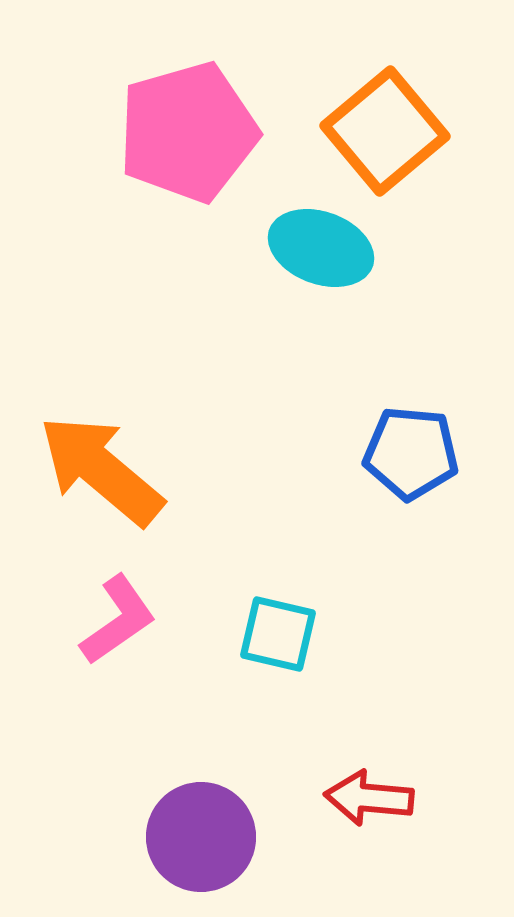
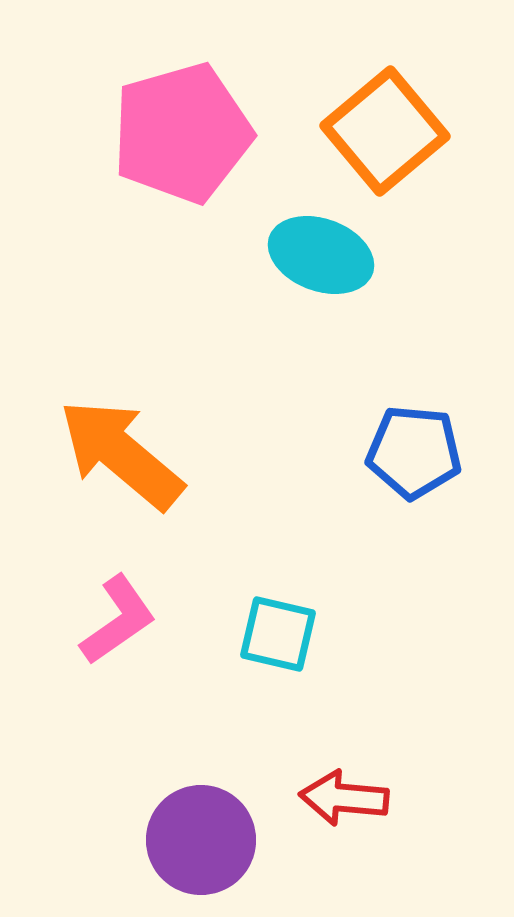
pink pentagon: moved 6 px left, 1 px down
cyan ellipse: moved 7 px down
blue pentagon: moved 3 px right, 1 px up
orange arrow: moved 20 px right, 16 px up
red arrow: moved 25 px left
purple circle: moved 3 px down
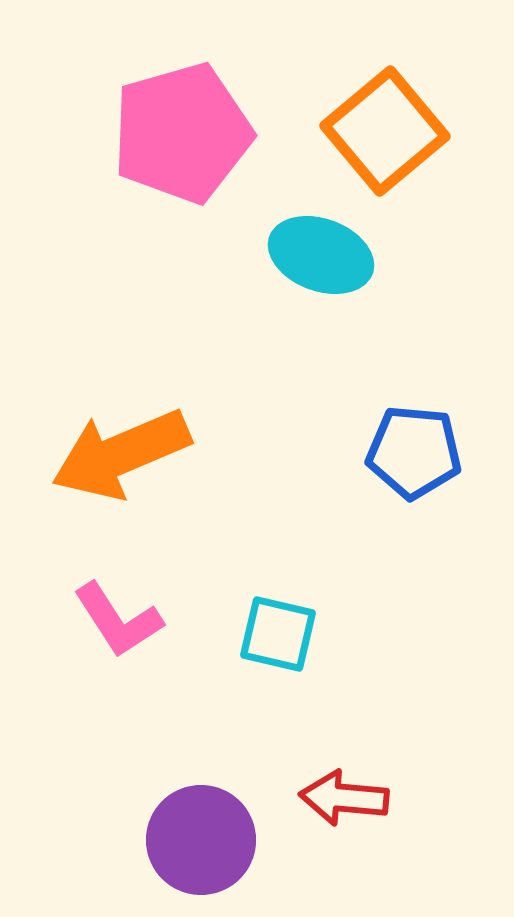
orange arrow: rotated 63 degrees counterclockwise
pink L-shape: rotated 92 degrees clockwise
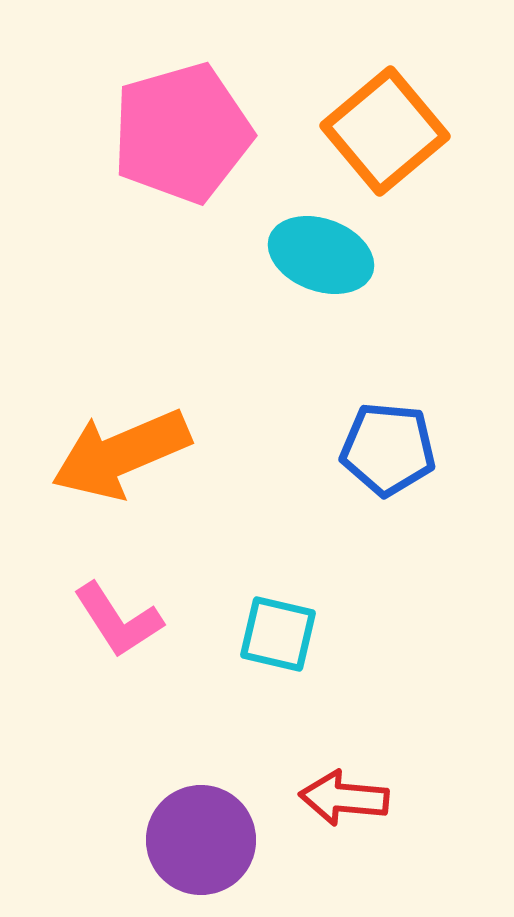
blue pentagon: moved 26 px left, 3 px up
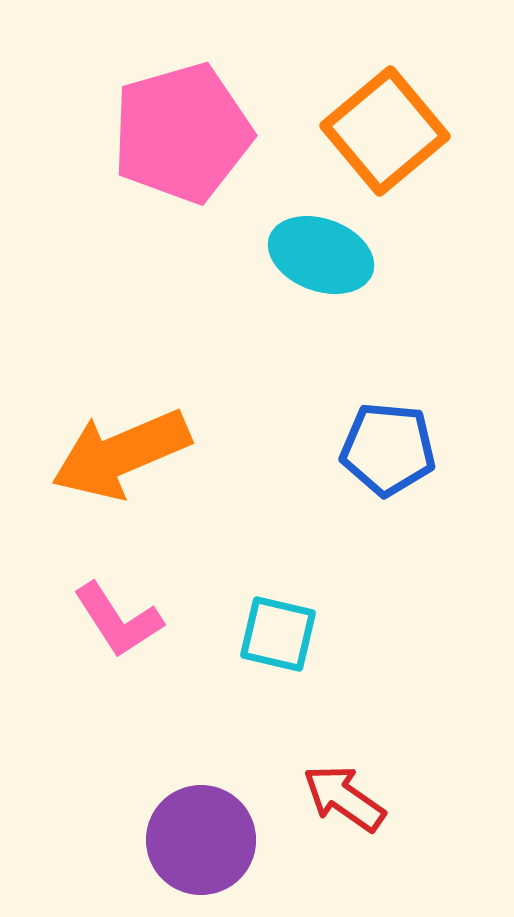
red arrow: rotated 30 degrees clockwise
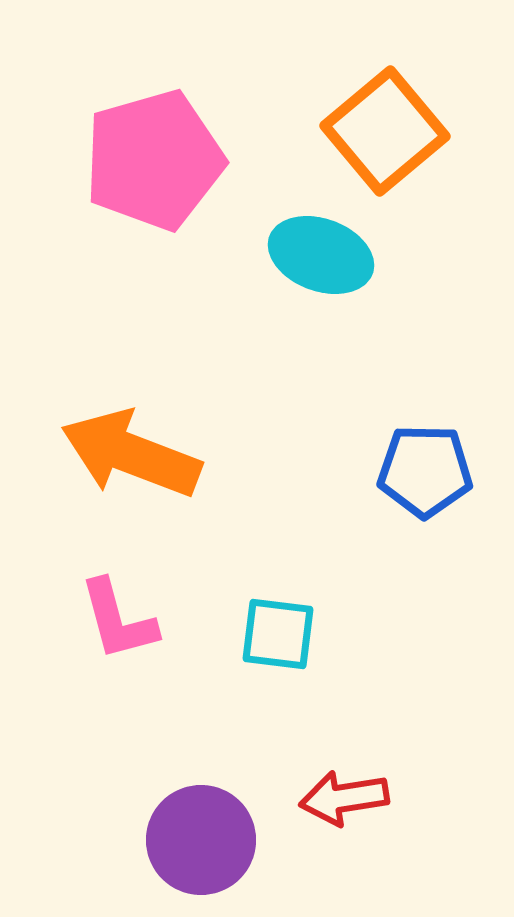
pink pentagon: moved 28 px left, 27 px down
blue pentagon: moved 37 px right, 22 px down; rotated 4 degrees counterclockwise
orange arrow: moved 10 px right; rotated 44 degrees clockwise
pink L-shape: rotated 18 degrees clockwise
cyan square: rotated 6 degrees counterclockwise
red arrow: rotated 44 degrees counterclockwise
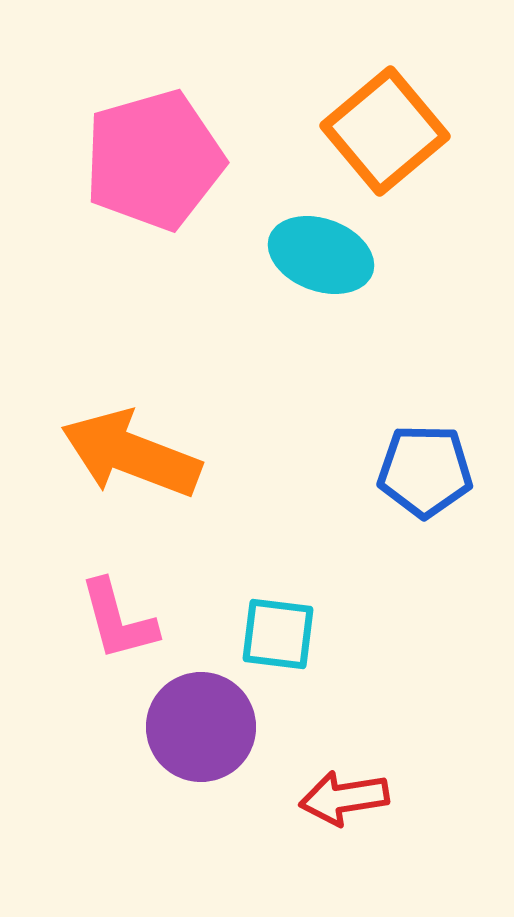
purple circle: moved 113 px up
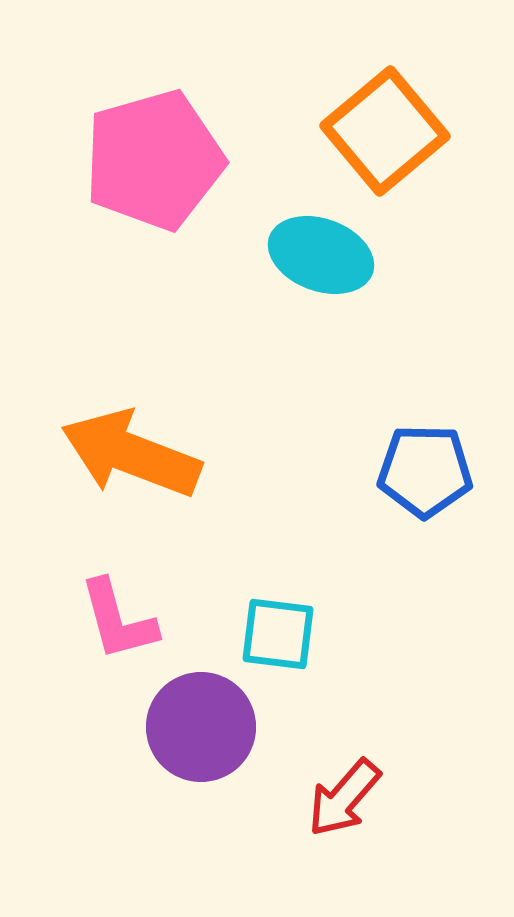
red arrow: rotated 40 degrees counterclockwise
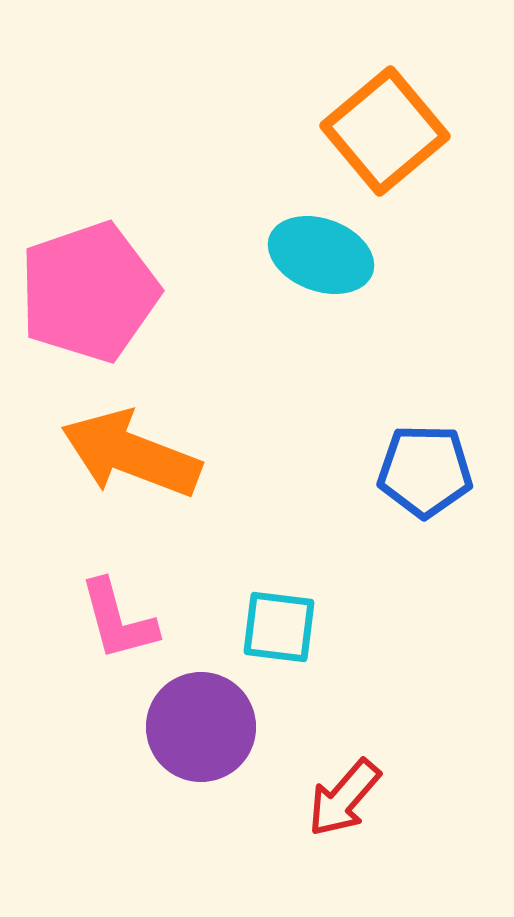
pink pentagon: moved 65 px left, 132 px down; rotated 3 degrees counterclockwise
cyan square: moved 1 px right, 7 px up
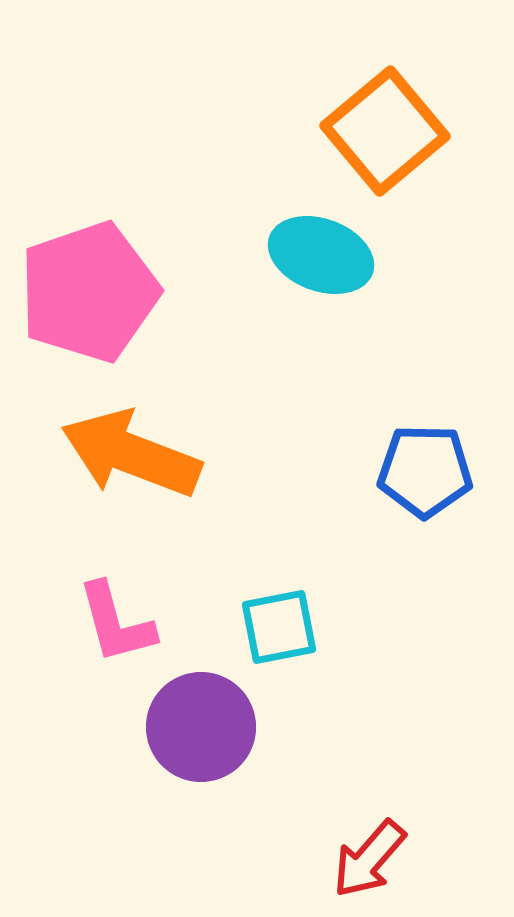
pink L-shape: moved 2 px left, 3 px down
cyan square: rotated 18 degrees counterclockwise
red arrow: moved 25 px right, 61 px down
